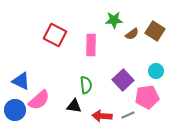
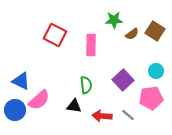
pink pentagon: moved 4 px right, 1 px down
gray line: rotated 64 degrees clockwise
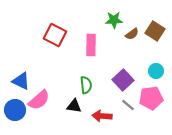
gray line: moved 10 px up
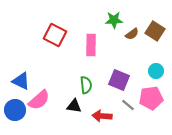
purple square: moved 4 px left; rotated 25 degrees counterclockwise
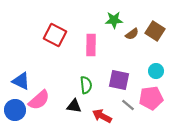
purple square: rotated 10 degrees counterclockwise
red arrow: rotated 24 degrees clockwise
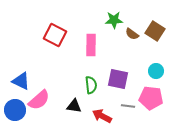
brown semicircle: rotated 72 degrees clockwise
purple square: moved 1 px left, 1 px up
green semicircle: moved 5 px right
pink pentagon: rotated 15 degrees clockwise
gray line: moved 1 px down; rotated 32 degrees counterclockwise
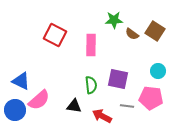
cyan circle: moved 2 px right
gray line: moved 1 px left
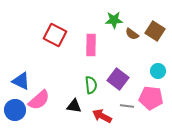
purple square: rotated 25 degrees clockwise
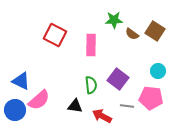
black triangle: moved 1 px right
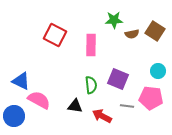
brown semicircle: rotated 48 degrees counterclockwise
purple square: rotated 15 degrees counterclockwise
pink semicircle: rotated 110 degrees counterclockwise
blue circle: moved 1 px left, 6 px down
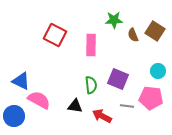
brown semicircle: moved 1 px right, 1 px down; rotated 80 degrees clockwise
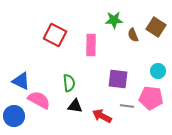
brown square: moved 1 px right, 4 px up
purple square: rotated 15 degrees counterclockwise
green semicircle: moved 22 px left, 2 px up
